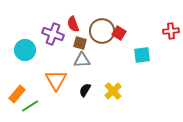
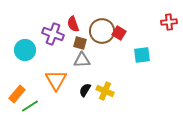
red cross: moved 2 px left, 9 px up
yellow cross: moved 8 px left; rotated 24 degrees counterclockwise
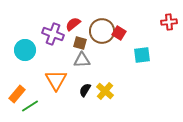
red semicircle: rotated 70 degrees clockwise
yellow cross: rotated 18 degrees clockwise
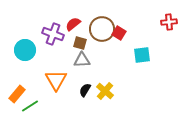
brown circle: moved 2 px up
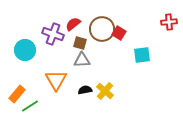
black semicircle: rotated 48 degrees clockwise
